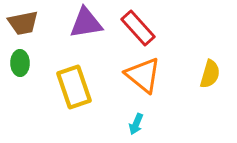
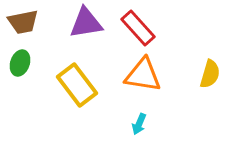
brown trapezoid: moved 1 px up
green ellipse: rotated 20 degrees clockwise
orange triangle: rotated 30 degrees counterclockwise
yellow rectangle: moved 3 px right, 2 px up; rotated 18 degrees counterclockwise
cyan arrow: moved 3 px right
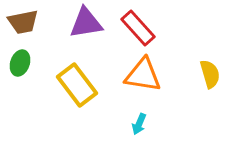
yellow semicircle: rotated 32 degrees counterclockwise
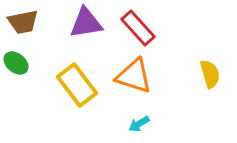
green ellipse: moved 4 px left; rotated 70 degrees counterclockwise
orange triangle: moved 9 px left, 1 px down; rotated 9 degrees clockwise
cyan arrow: rotated 35 degrees clockwise
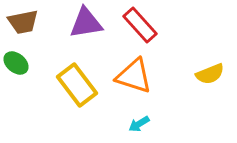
red rectangle: moved 2 px right, 3 px up
yellow semicircle: rotated 84 degrees clockwise
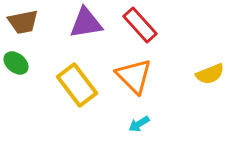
orange triangle: rotated 27 degrees clockwise
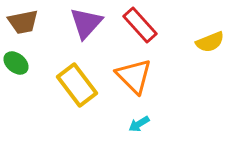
purple triangle: rotated 39 degrees counterclockwise
yellow semicircle: moved 32 px up
